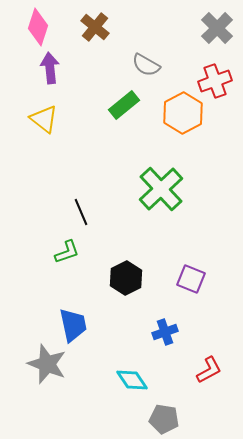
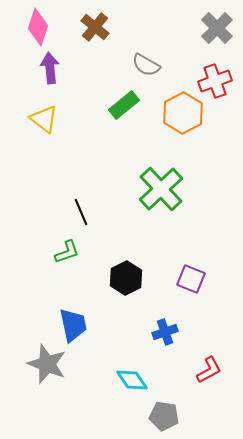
gray pentagon: moved 3 px up
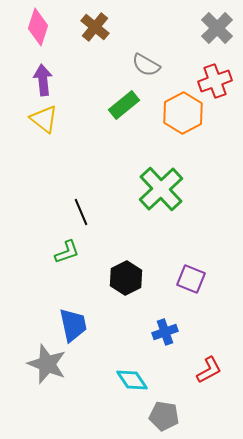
purple arrow: moved 7 px left, 12 px down
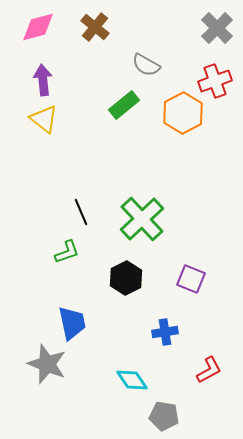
pink diamond: rotated 57 degrees clockwise
green cross: moved 19 px left, 30 px down
blue trapezoid: moved 1 px left, 2 px up
blue cross: rotated 10 degrees clockwise
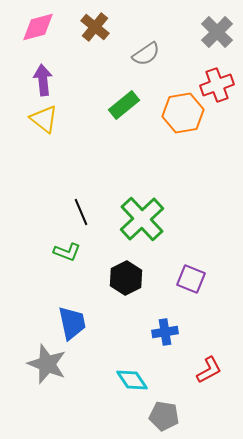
gray cross: moved 4 px down
gray semicircle: moved 11 px up; rotated 64 degrees counterclockwise
red cross: moved 2 px right, 4 px down
orange hexagon: rotated 18 degrees clockwise
green L-shape: rotated 40 degrees clockwise
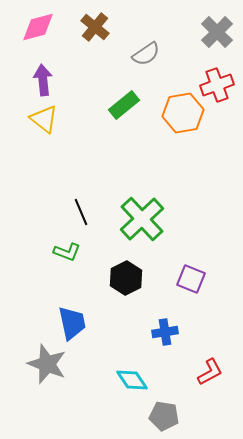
red L-shape: moved 1 px right, 2 px down
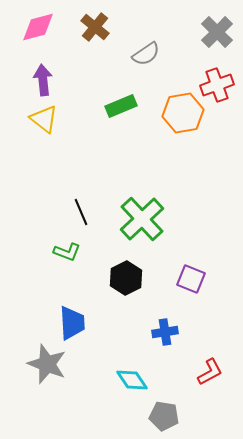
green rectangle: moved 3 px left, 1 px down; rotated 16 degrees clockwise
blue trapezoid: rotated 9 degrees clockwise
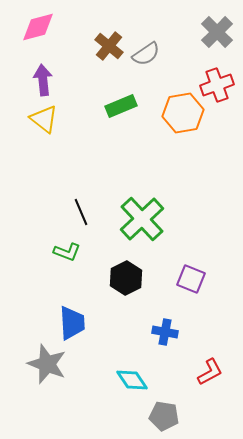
brown cross: moved 14 px right, 19 px down
blue cross: rotated 20 degrees clockwise
